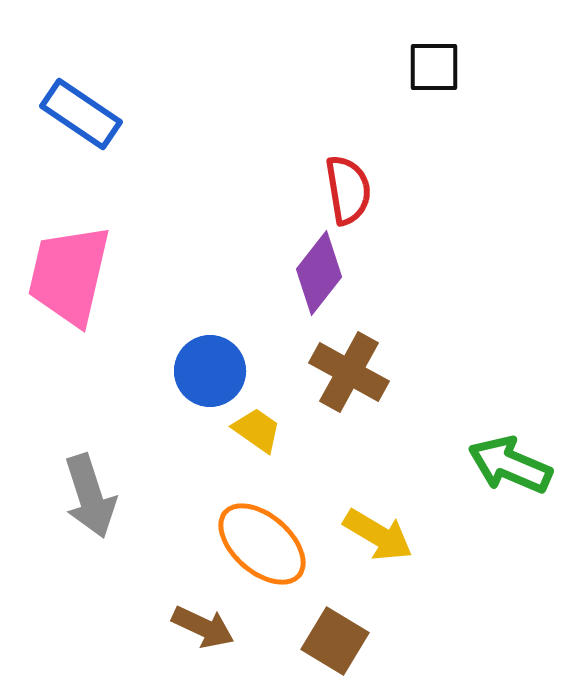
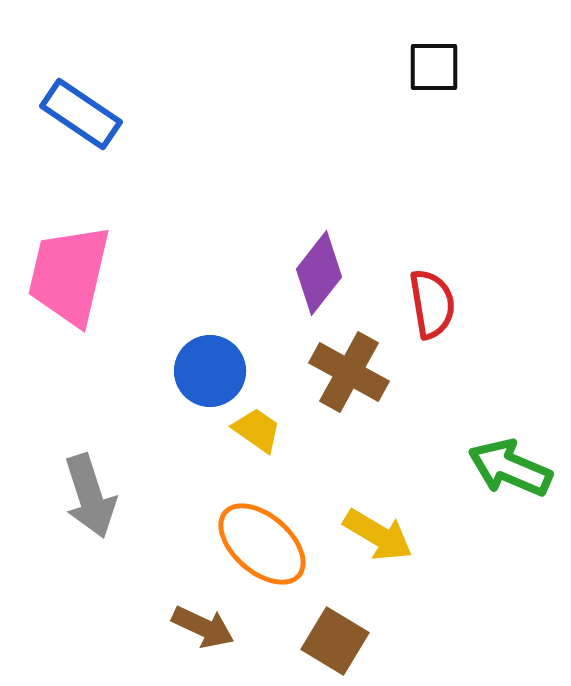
red semicircle: moved 84 px right, 114 px down
green arrow: moved 3 px down
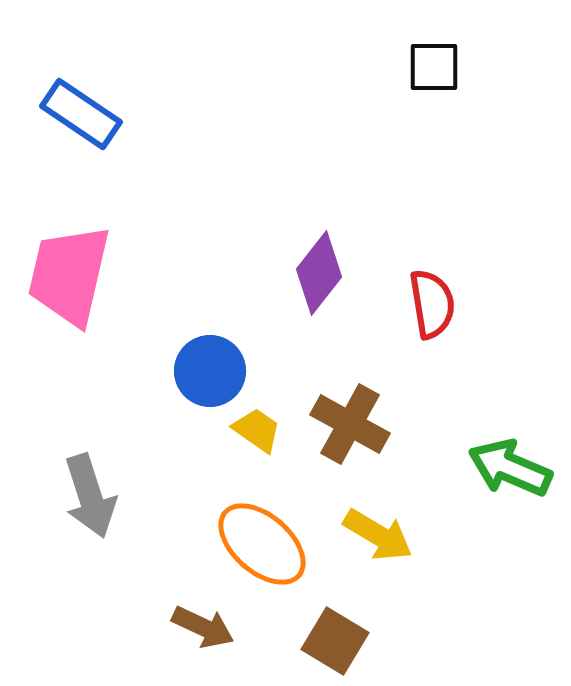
brown cross: moved 1 px right, 52 px down
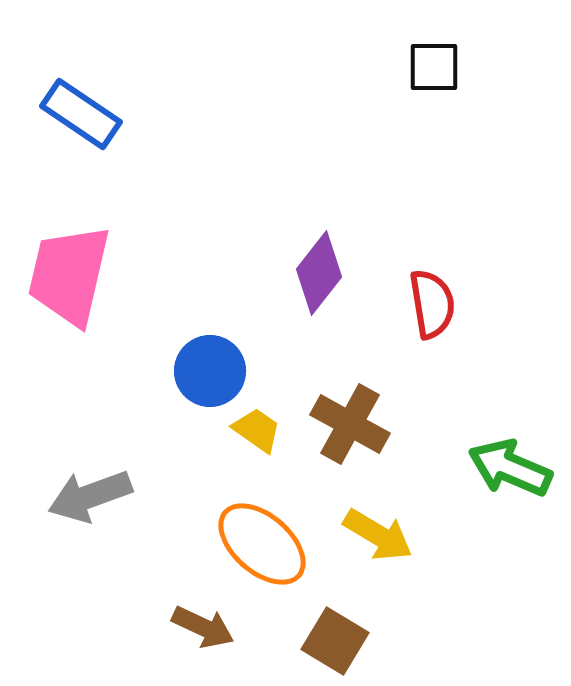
gray arrow: rotated 88 degrees clockwise
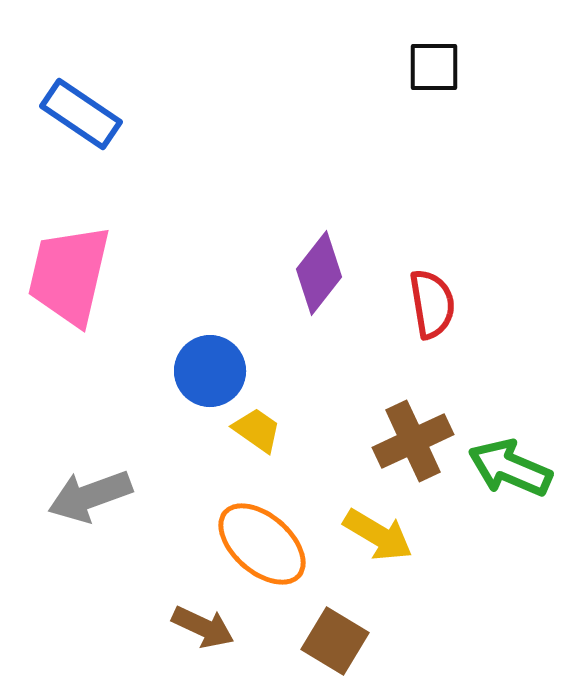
brown cross: moved 63 px right, 17 px down; rotated 36 degrees clockwise
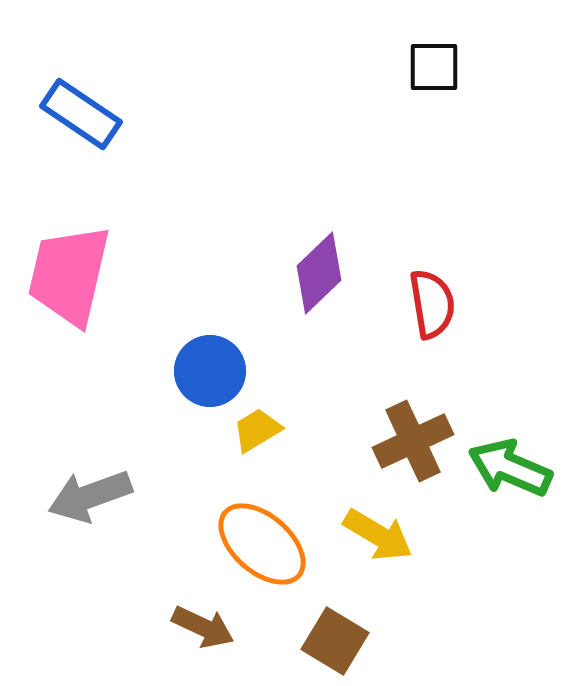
purple diamond: rotated 8 degrees clockwise
yellow trapezoid: rotated 66 degrees counterclockwise
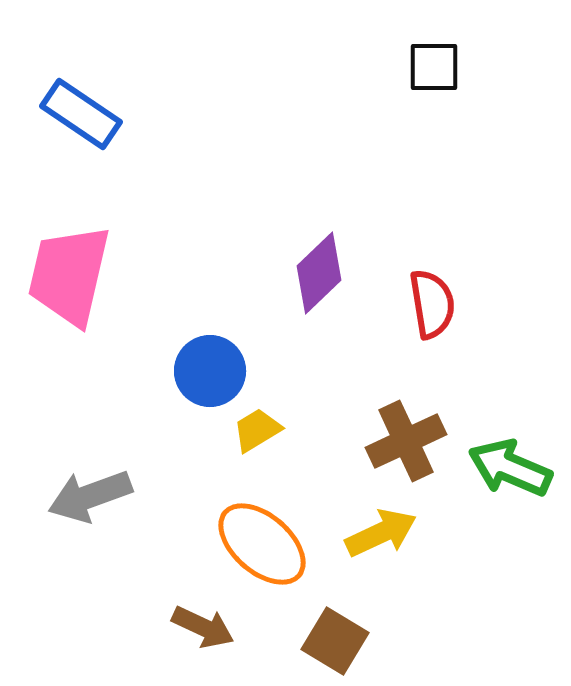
brown cross: moved 7 px left
yellow arrow: moved 3 px right, 2 px up; rotated 56 degrees counterclockwise
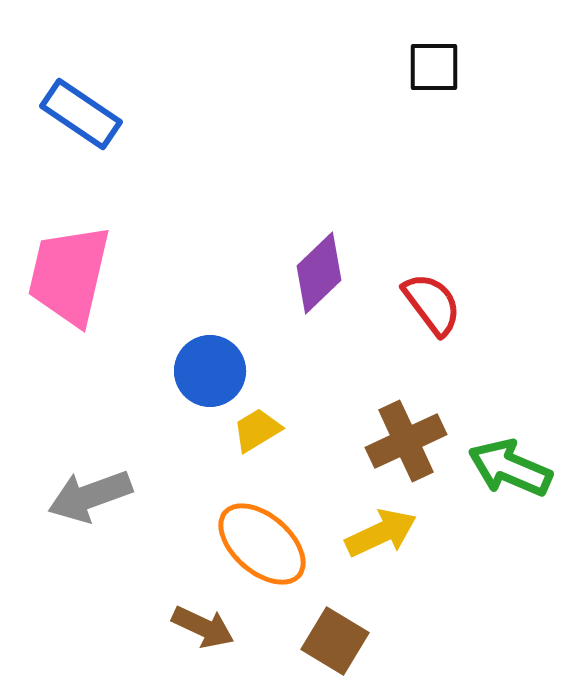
red semicircle: rotated 28 degrees counterclockwise
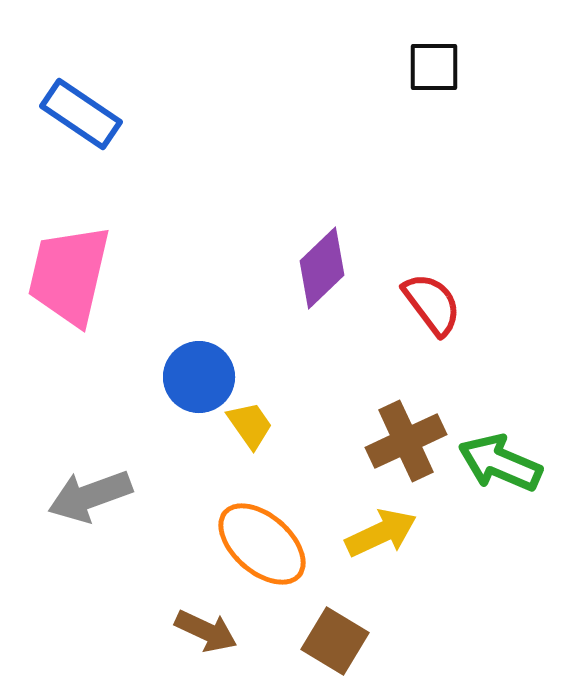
purple diamond: moved 3 px right, 5 px up
blue circle: moved 11 px left, 6 px down
yellow trapezoid: moved 7 px left, 5 px up; rotated 86 degrees clockwise
green arrow: moved 10 px left, 5 px up
brown arrow: moved 3 px right, 4 px down
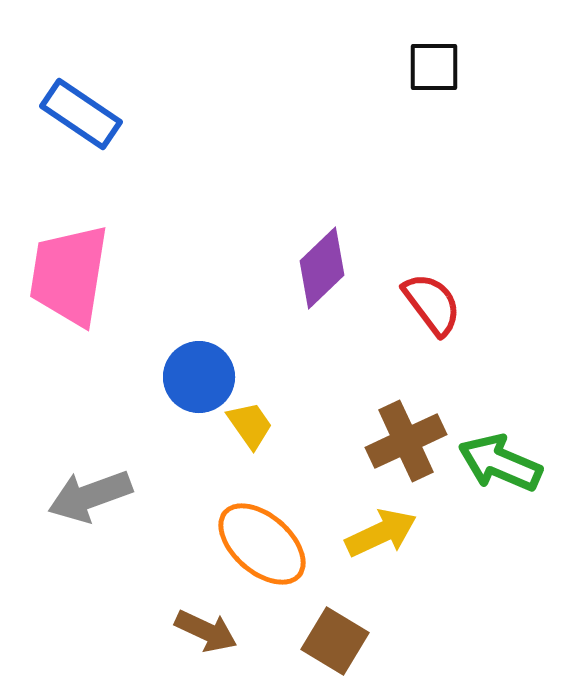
pink trapezoid: rotated 4 degrees counterclockwise
